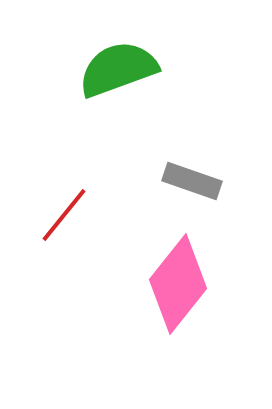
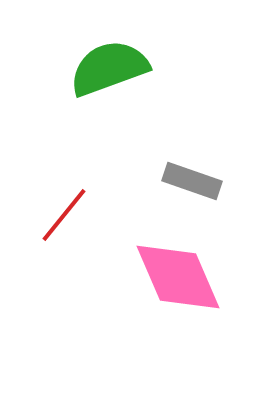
green semicircle: moved 9 px left, 1 px up
pink diamond: moved 7 px up; rotated 62 degrees counterclockwise
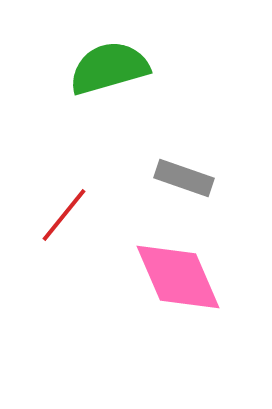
green semicircle: rotated 4 degrees clockwise
gray rectangle: moved 8 px left, 3 px up
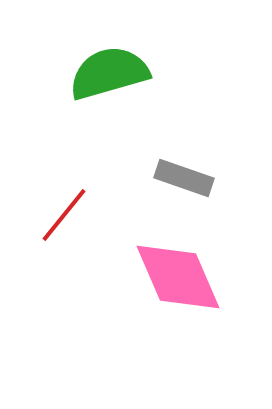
green semicircle: moved 5 px down
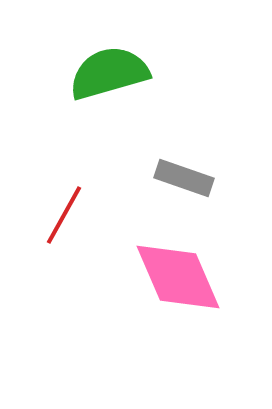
red line: rotated 10 degrees counterclockwise
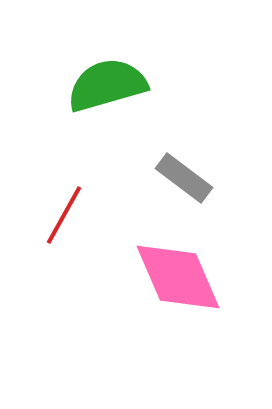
green semicircle: moved 2 px left, 12 px down
gray rectangle: rotated 18 degrees clockwise
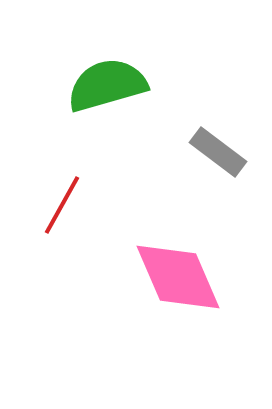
gray rectangle: moved 34 px right, 26 px up
red line: moved 2 px left, 10 px up
